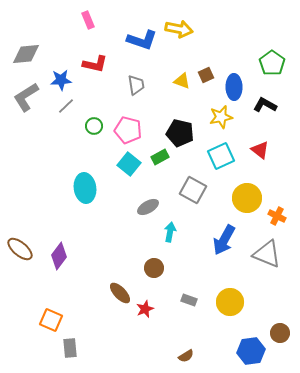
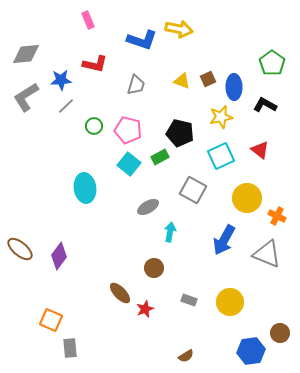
brown square at (206, 75): moved 2 px right, 4 px down
gray trapezoid at (136, 85): rotated 25 degrees clockwise
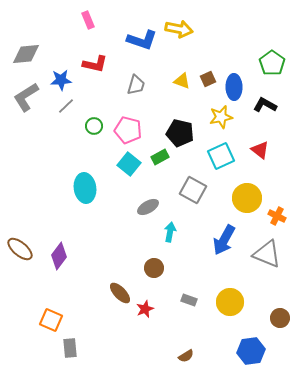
brown circle at (280, 333): moved 15 px up
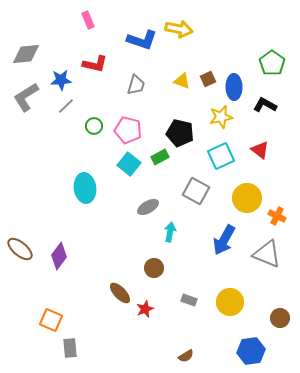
gray square at (193, 190): moved 3 px right, 1 px down
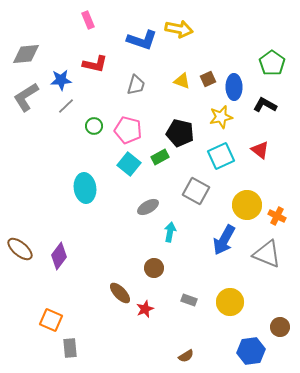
yellow circle at (247, 198): moved 7 px down
brown circle at (280, 318): moved 9 px down
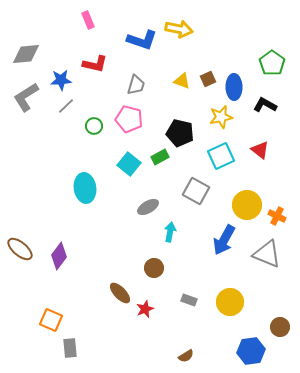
pink pentagon at (128, 130): moved 1 px right, 11 px up
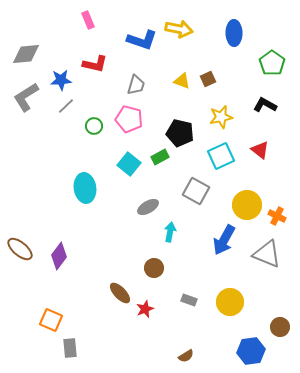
blue ellipse at (234, 87): moved 54 px up
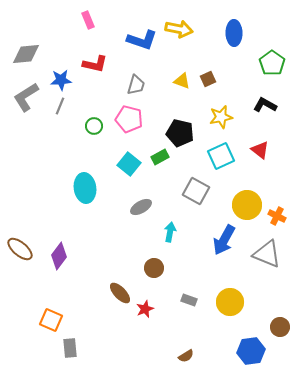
gray line at (66, 106): moved 6 px left; rotated 24 degrees counterclockwise
gray ellipse at (148, 207): moved 7 px left
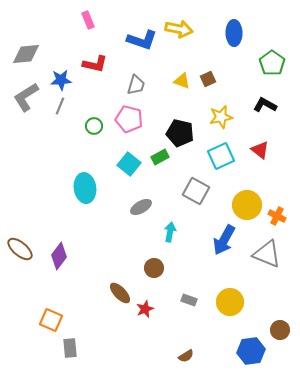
brown circle at (280, 327): moved 3 px down
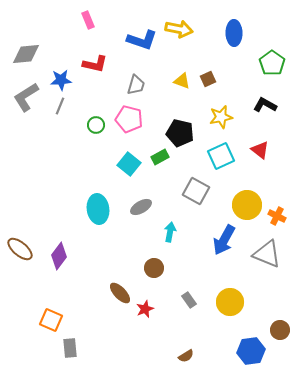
green circle at (94, 126): moved 2 px right, 1 px up
cyan ellipse at (85, 188): moved 13 px right, 21 px down
gray rectangle at (189, 300): rotated 35 degrees clockwise
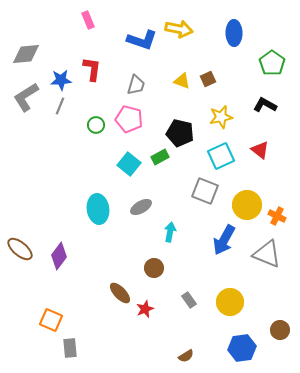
red L-shape at (95, 64): moved 3 px left, 5 px down; rotated 95 degrees counterclockwise
gray square at (196, 191): moved 9 px right; rotated 8 degrees counterclockwise
blue hexagon at (251, 351): moved 9 px left, 3 px up
